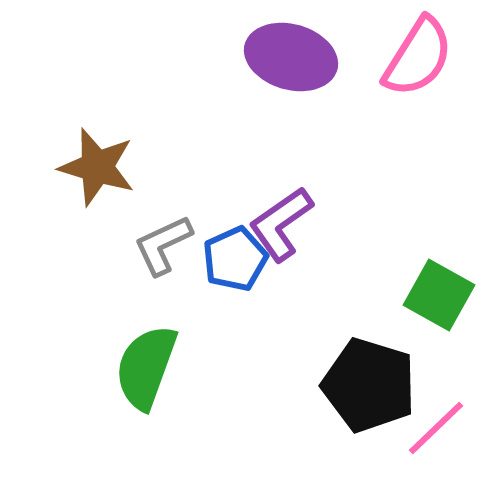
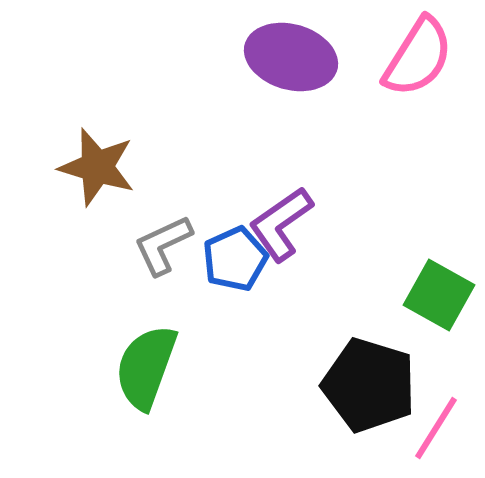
pink line: rotated 14 degrees counterclockwise
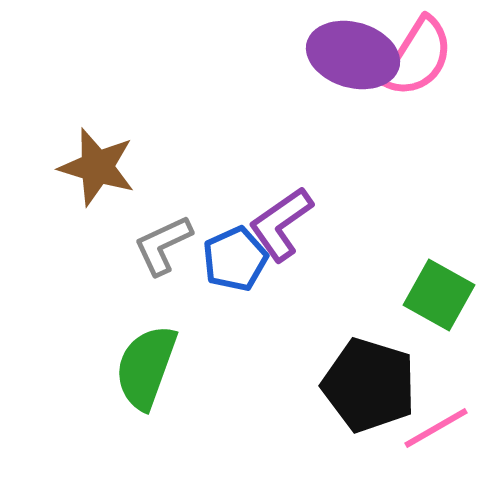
purple ellipse: moved 62 px right, 2 px up
pink line: rotated 28 degrees clockwise
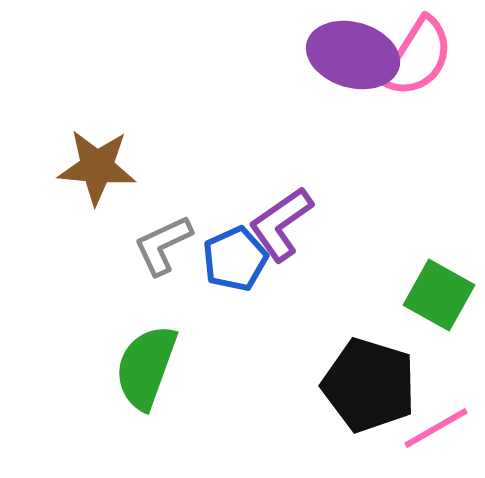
brown star: rotated 12 degrees counterclockwise
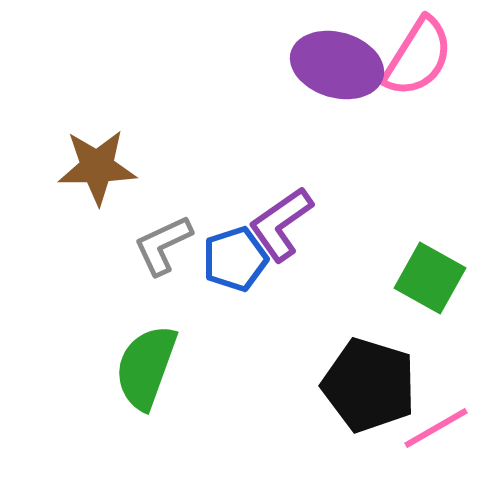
purple ellipse: moved 16 px left, 10 px down
brown star: rotated 6 degrees counterclockwise
blue pentagon: rotated 6 degrees clockwise
green square: moved 9 px left, 17 px up
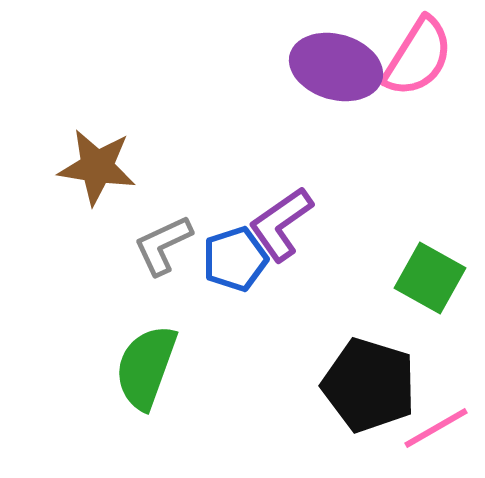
purple ellipse: moved 1 px left, 2 px down
brown star: rotated 10 degrees clockwise
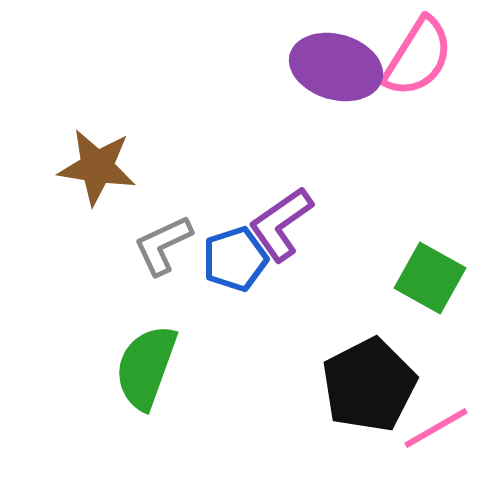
black pentagon: rotated 28 degrees clockwise
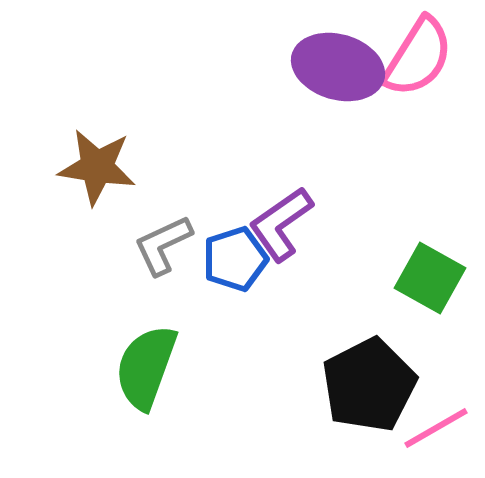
purple ellipse: moved 2 px right
